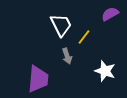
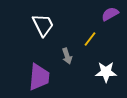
white trapezoid: moved 18 px left
yellow line: moved 6 px right, 2 px down
white star: moved 1 px right, 1 px down; rotated 20 degrees counterclockwise
purple trapezoid: moved 1 px right, 2 px up
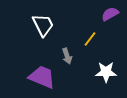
purple trapezoid: moved 3 px right; rotated 72 degrees counterclockwise
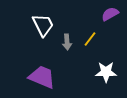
gray arrow: moved 14 px up; rotated 14 degrees clockwise
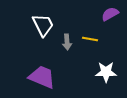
yellow line: rotated 63 degrees clockwise
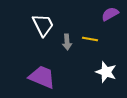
white star: rotated 20 degrees clockwise
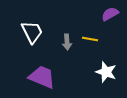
white trapezoid: moved 11 px left, 7 px down
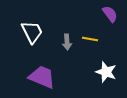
purple semicircle: rotated 84 degrees clockwise
